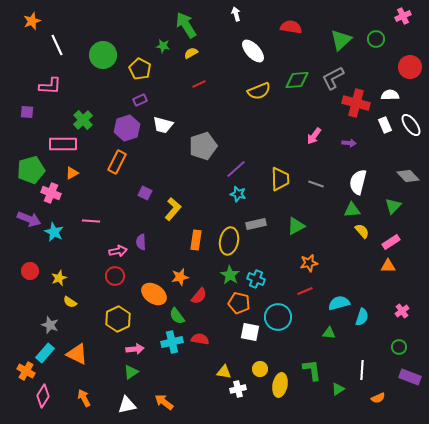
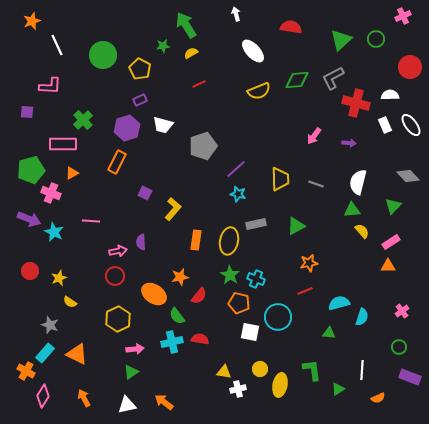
green star at (163, 46): rotated 16 degrees counterclockwise
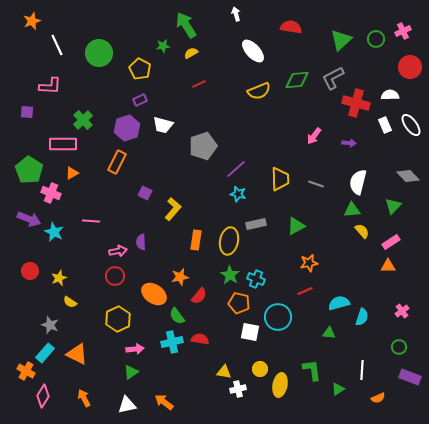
pink cross at (403, 16): moved 15 px down
green circle at (103, 55): moved 4 px left, 2 px up
green pentagon at (31, 170): moved 2 px left; rotated 24 degrees counterclockwise
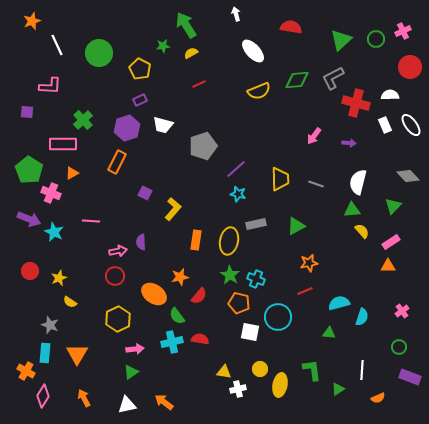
cyan rectangle at (45, 353): rotated 36 degrees counterclockwise
orange triangle at (77, 354): rotated 35 degrees clockwise
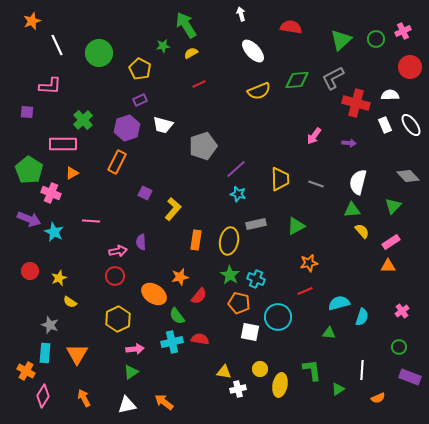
white arrow at (236, 14): moved 5 px right
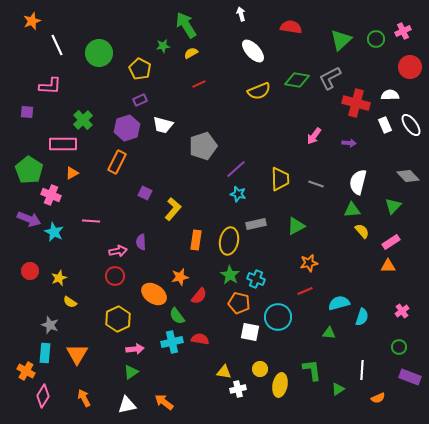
gray L-shape at (333, 78): moved 3 px left
green diamond at (297, 80): rotated 15 degrees clockwise
pink cross at (51, 193): moved 2 px down
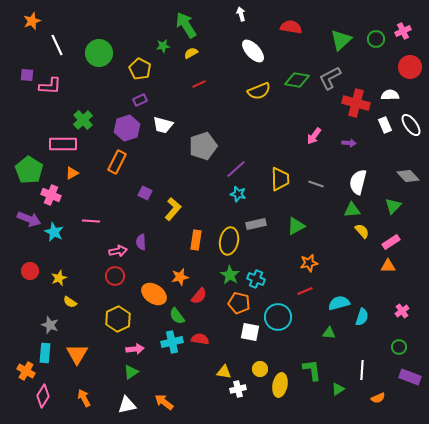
purple square at (27, 112): moved 37 px up
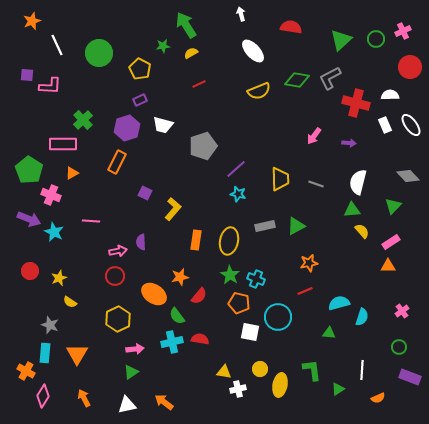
gray rectangle at (256, 224): moved 9 px right, 2 px down
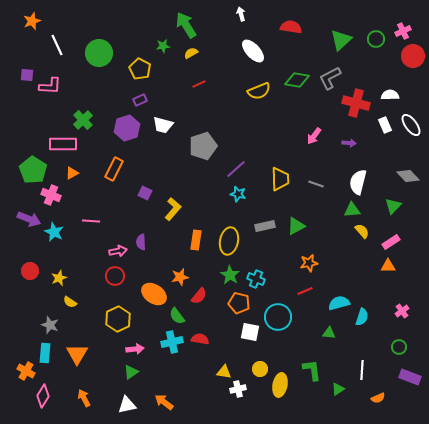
red circle at (410, 67): moved 3 px right, 11 px up
orange rectangle at (117, 162): moved 3 px left, 7 px down
green pentagon at (29, 170): moved 4 px right
